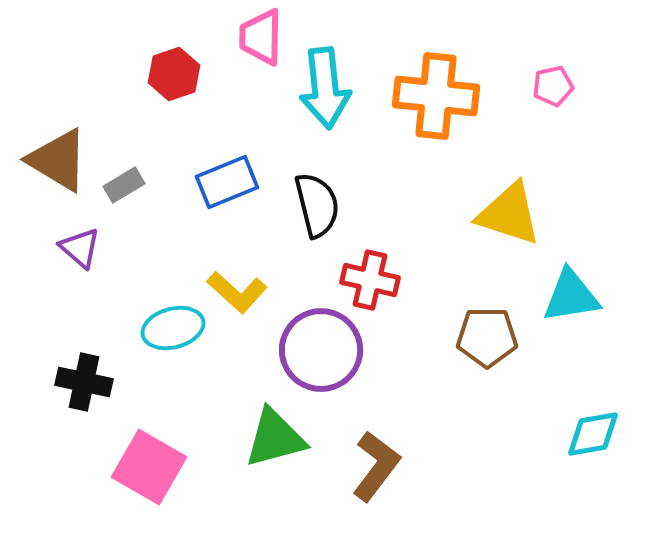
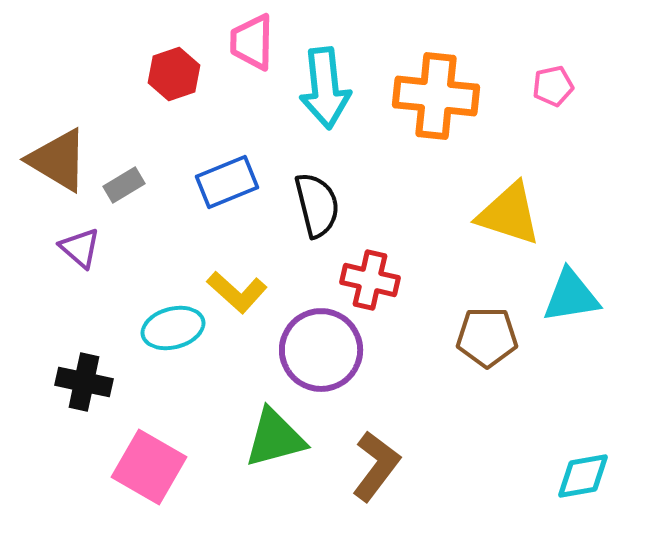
pink trapezoid: moved 9 px left, 5 px down
cyan diamond: moved 10 px left, 42 px down
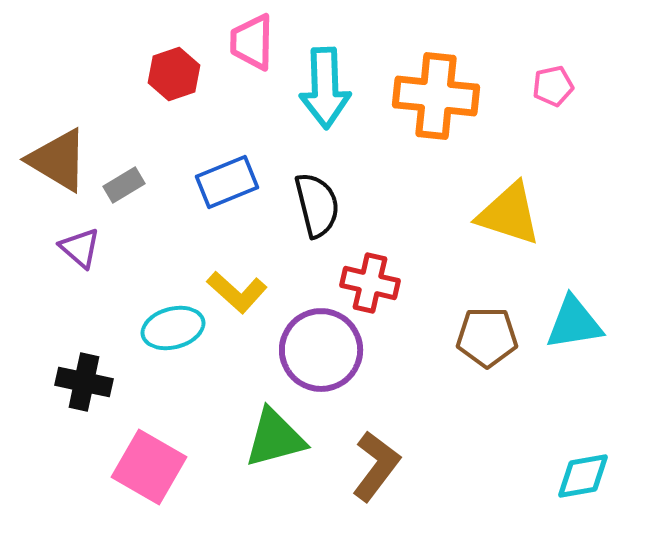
cyan arrow: rotated 4 degrees clockwise
red cross: moved 3 px down
cyan triangle: moved 3 px right, 27 px down
